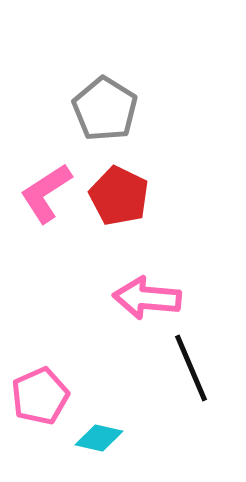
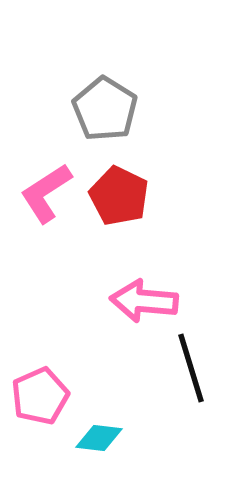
pink arrow: moved 3 px left, 3 px down
black line: rotated 6 degrees clockwise
cyan diamond: rotated 6 degrees counterclockwise
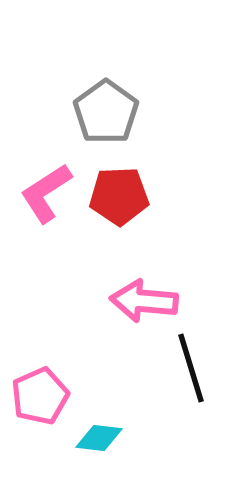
gray pentagon: moved 1 px right, 3 px down; rotated 4 degrees clockwise
red pentagon: rotated 28 degrees counterclockwise
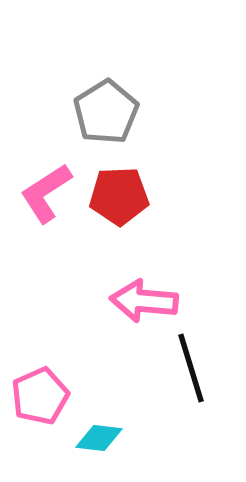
gray pentagon: rotated 4 degrees clockwise
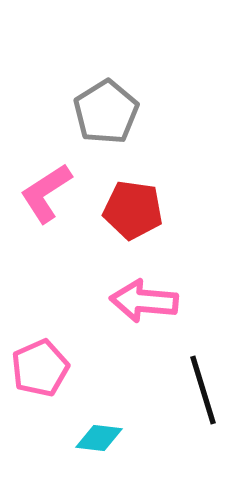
red pentagon: moved 14 px right, 14 px down; rotated 10 degrees clockwise
black line: moved 12 px right, 22 px down
pink pentagon: moved 28 px up
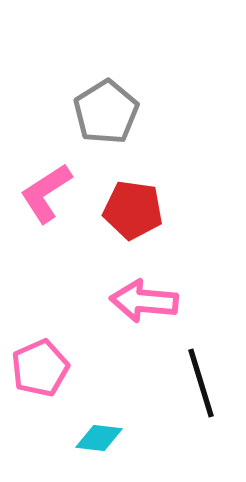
black line: moved 2 px left, 7 px up
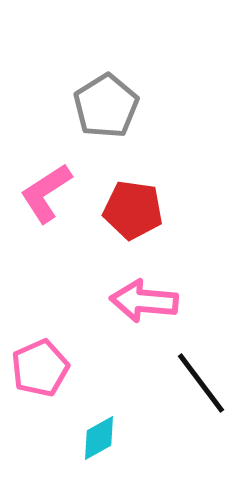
gray pentagon: moved 6 px up
black line: rotated 20 degrees counterclockwise
cyan diamond: rotated 36 degrees counterclockwise
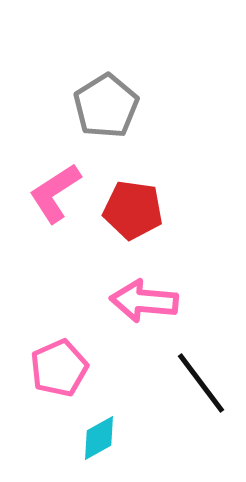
pink L-shape: moved 9 px right
pink pentagon: moved 19 px right
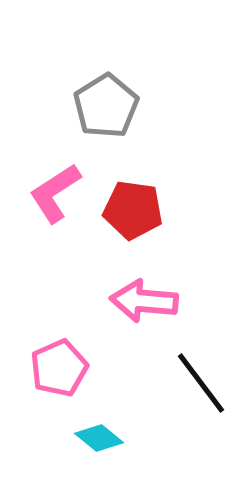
cyan diamond: rotated 69 degrees clockwise
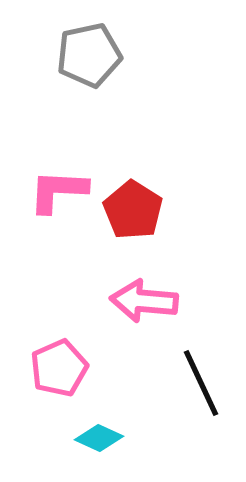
gray pentagon: moved 17 px left, 51 px up; rotated 20 degrees clockwise
pink L-shape: moved 3 px right, 2 px up; rotated 36 degrees clockwise
red pentagon: rotated 24 degrees clockwise
black line: rotated 12 degrees clockwise
cyan diamond: rotated 15 degrees counterclockwise
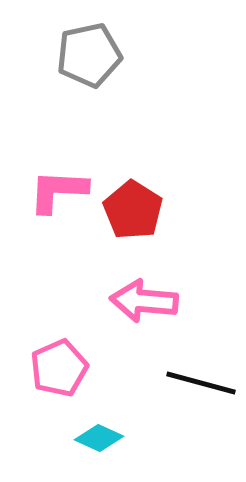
black line: rotated 50 degrees counterclockwise
